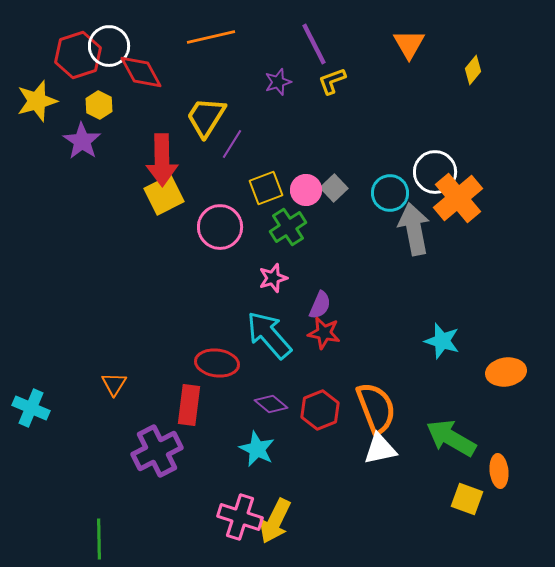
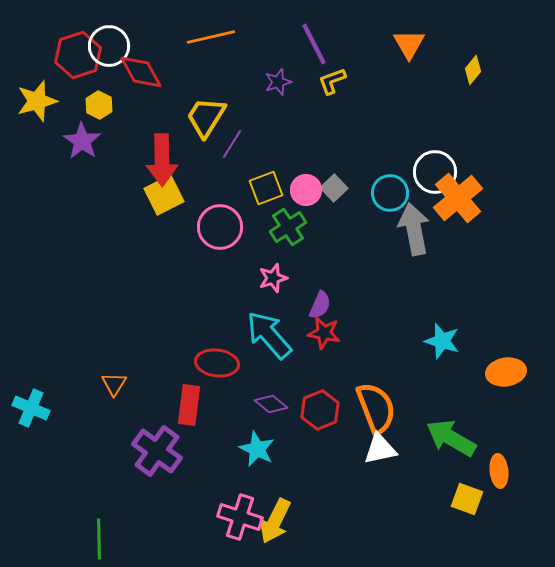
purple cross at (157, 451): rotated 27 degrees counterclockwise
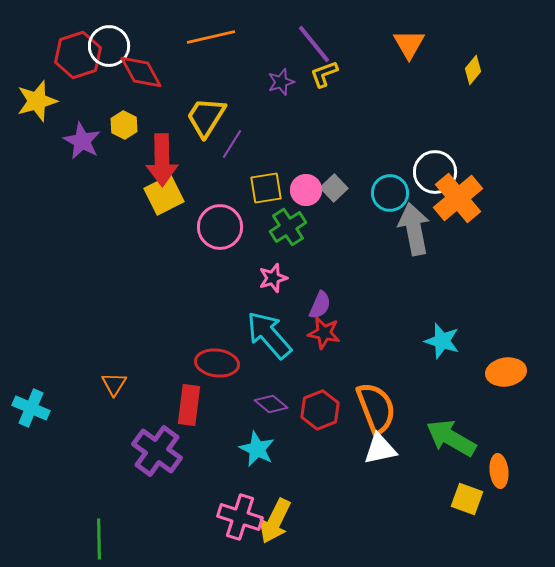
purple line at (314, 44): rotated 12 degrees counterclockwise
yellow L-shape at (332, 81): moved 8 px left, 7 px up
purple star at (278, 82): moved 3 px right
yellow hexagon at (99, 105): moved 25 px right, 20 px down
purple star at (82, 141): rotated 6 degrees counterclockwise
yellow square at (266, 188): rotated 12 degrees clockwise
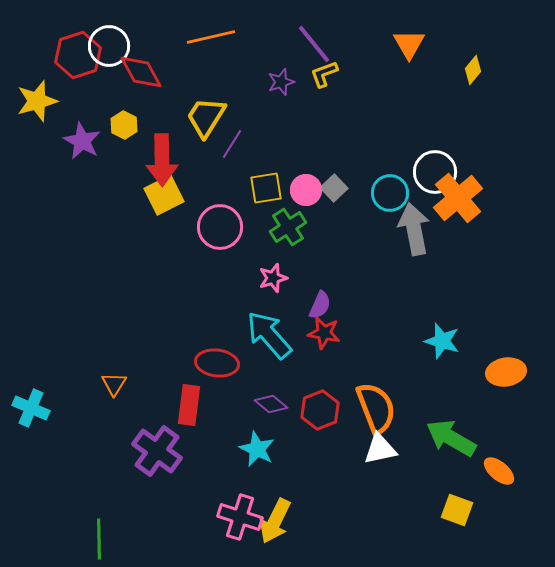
orange ellipse at (499, 471): rotated 44 degrees counterclockwise
yellow square at (467, 499): moved 10 px left, 11 px down
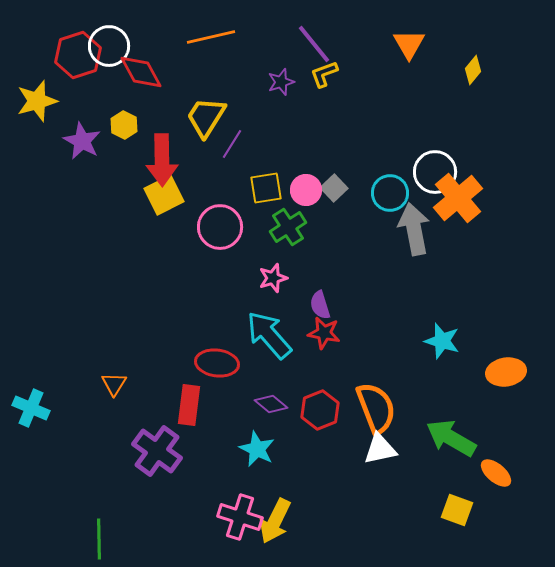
purple semicircle at (320, 305): rotated 140 degrees clockwise
orange ellipse at (499, 471): moved 3 px left, 2 px down
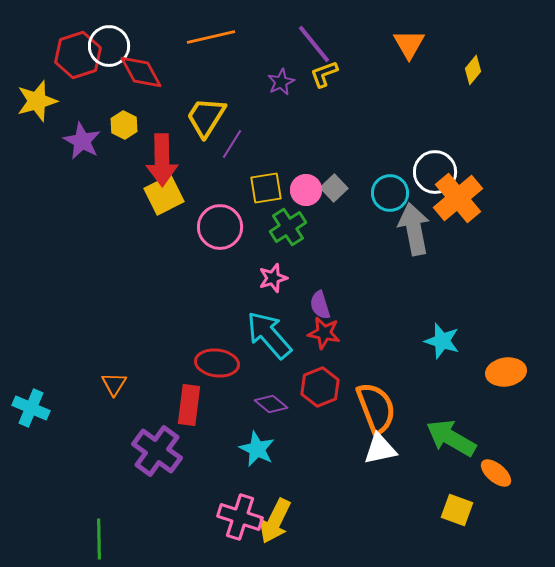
purple star at (281, 82): rotated 8 degrees counterclockwise
red hexagon at (320, 410): moved 23 px up
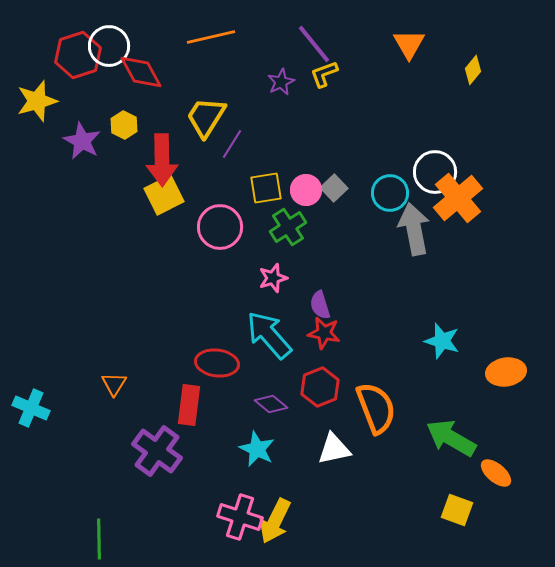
white triangle at (380, 449): moved 46 px left
